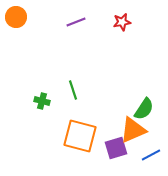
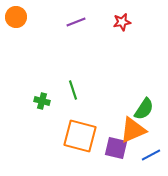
purple square: rotated 30 degrees clockwise
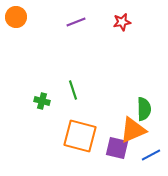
green semicircle: rotated 35 degrees counterclockwise
purple square: moved 1 px right
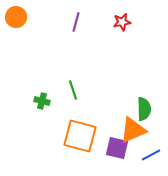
purple line: rotated 54 degrees counterclockwise
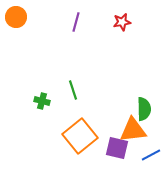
orange triangle: rotated 16 degrees clockwise
orange square: rotated 36 degrees clockwise
